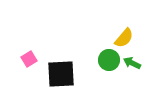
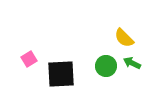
yellow semicircle: rotated 95 degrees clockwise
green circle: moved 3 px left, 6 px down
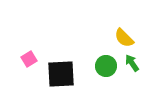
green arrow: rotated 30 degrees clockwise
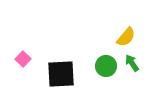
yellow semicircle: moved 2 px right, 1 px up; rotated 95 degrees counterclockwise
pink square: moved 6 px left; rotated 14 degrees counterclockwise
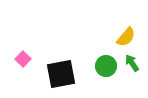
black square: rotated 8 degrees counterclockwise
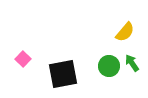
yellow semicircle: moved 1 px left, 5 px up
green circle: moved 3 px right
black square: moved 2 px right
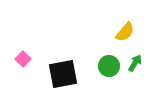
green arrow: moved 3 px right; rotated 66 degrees clockwise
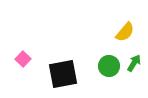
green arrow: moved 1 px left
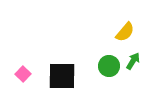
pink square: moved 15 px down
green arrow: moved 1 px left, 2 px up
black square: moved 1 px left, 2 px down; rotated 12 degrees clockwise
